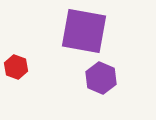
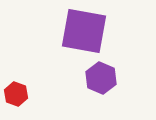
red hexagon: moved 27 px down
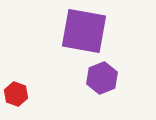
purple hexagon: moved 1 px right; rotated 16 degrees clockwise
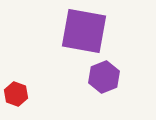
purple hexagon: moved 2 px right, 1 px up
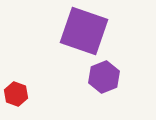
purple square: rotated 9 degrees clockwise
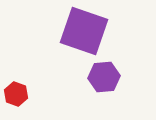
purple hexagon: rotated 16 degrees clockwise
